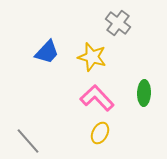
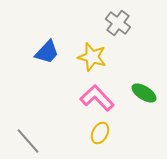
green ellipse: rotated 60 degrees counterclockwise
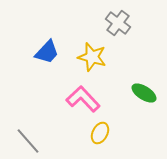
pink L-shape: moved 14 px left, 1 px down
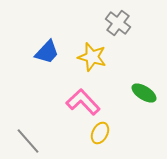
pink L-shape: moved 3 px down
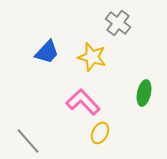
green ellipse: rotated 70 degrees clockwise
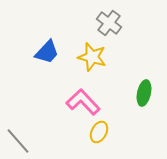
gray cross: moved 9 px left
yellow ellipse: moved 1 px left, 1 px up
gray line: moved 10 px left
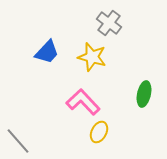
green ellipse: moved 1 px down
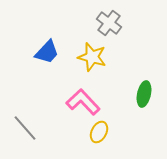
gray line: moved 7 px right, 13 px up
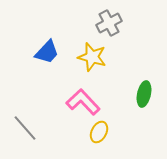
gray cross: rotated 25 degrees clockwise
